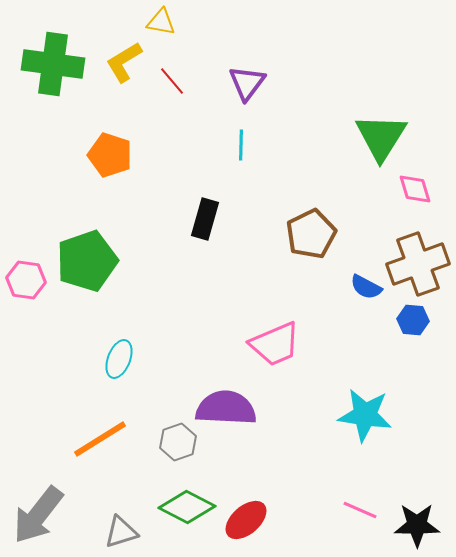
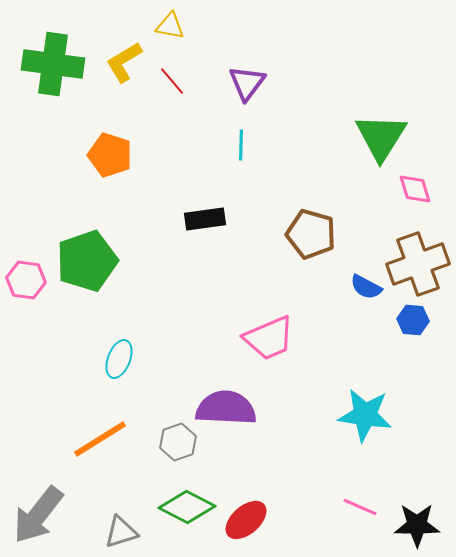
yellow triangle: moved 9 px right, 4 px down
black rectangle: rotated 66 degrees clockwise
brown pentagon: rotated 30 degrees counterclockwise
pink trapezoid: moved 6 px left, 6 px up
pink line: moved 3 px up
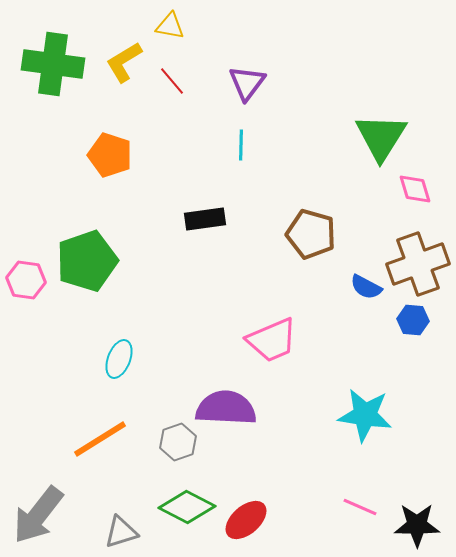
pink trapezoid: moved 3 px right, 2 px down
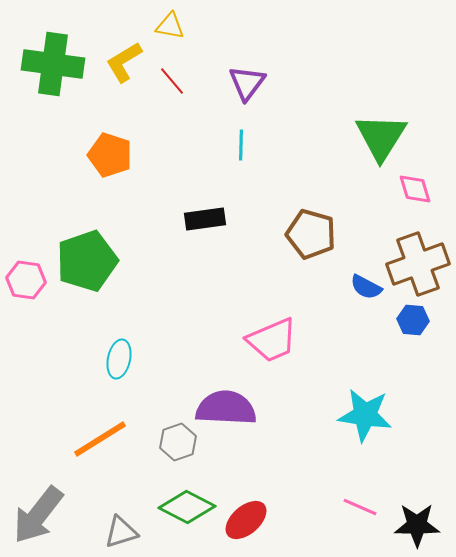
cyan ellipse: rotated 9 degrees counterclockwise
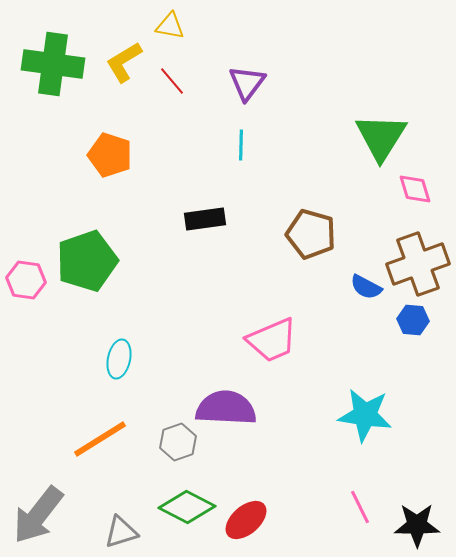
pink line: rotated 40 degrees clockwise
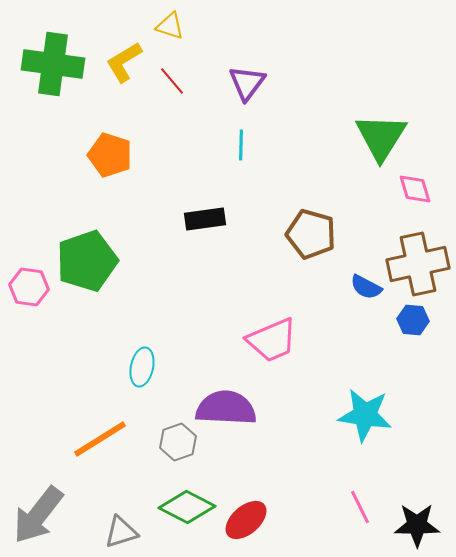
yellow triangle: rotated 8 degrees clockwise
brown cross: rotated 8 degrees clockwise
pink hexagon: moved 3 px right, 7 px down
cyan ellipse: moved 23 px right, 8 px down
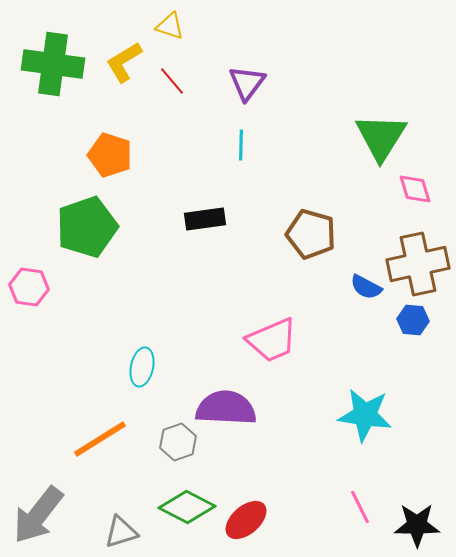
green pentagon: moved 34 px up
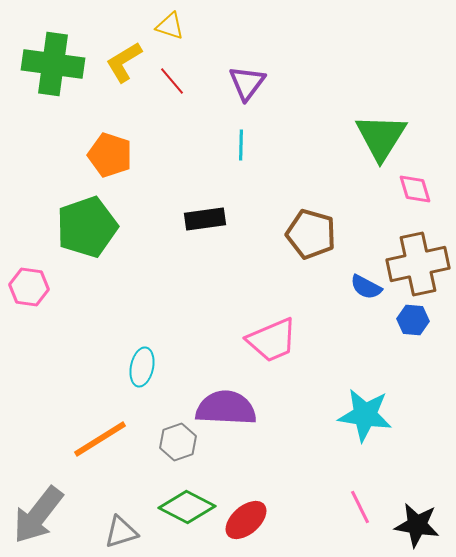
black star: rotated 9 degrees clockwise
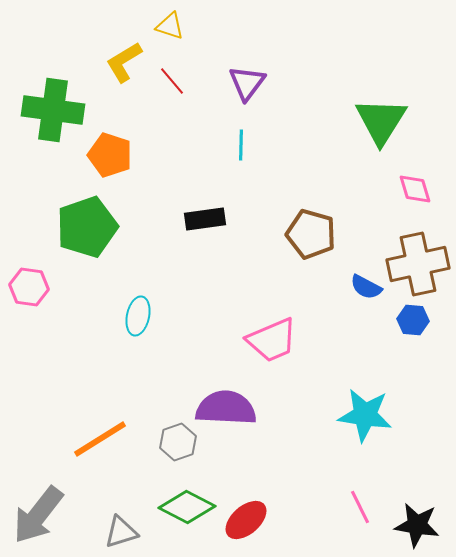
green cross: moved 46 px down
green triangle: moved 16 px up
cyan ellipse: moved 4 px left, 51 px up
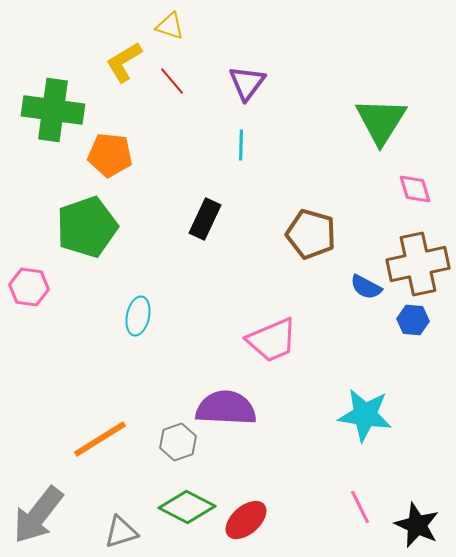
orange pentagon: rotated 12 degrees counterclockwise
black rectangle: rotated 57 degrees counterclockwise
black star: rotated 15 degrees clockwise
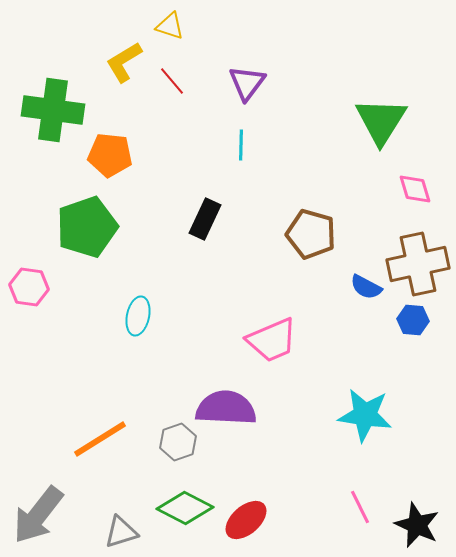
green diamond: moved 2 px left, 1 px down
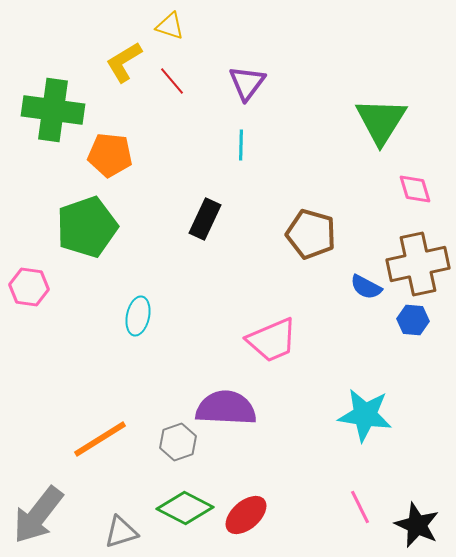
red ellipse: moved 5 px up
